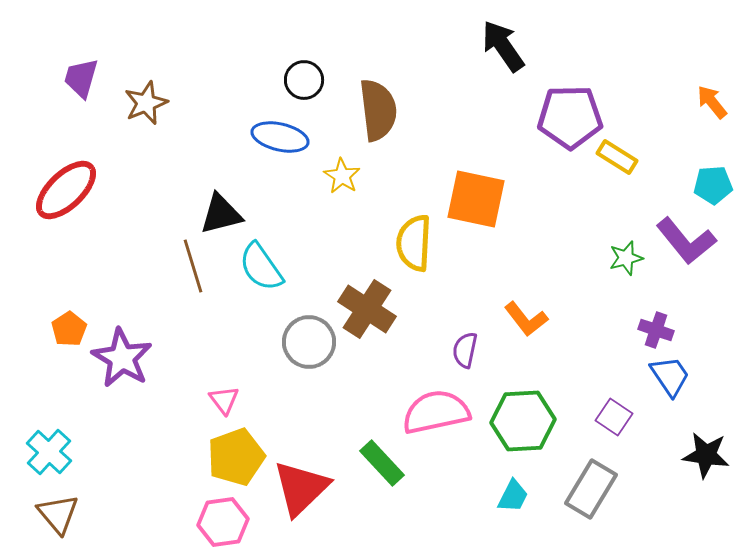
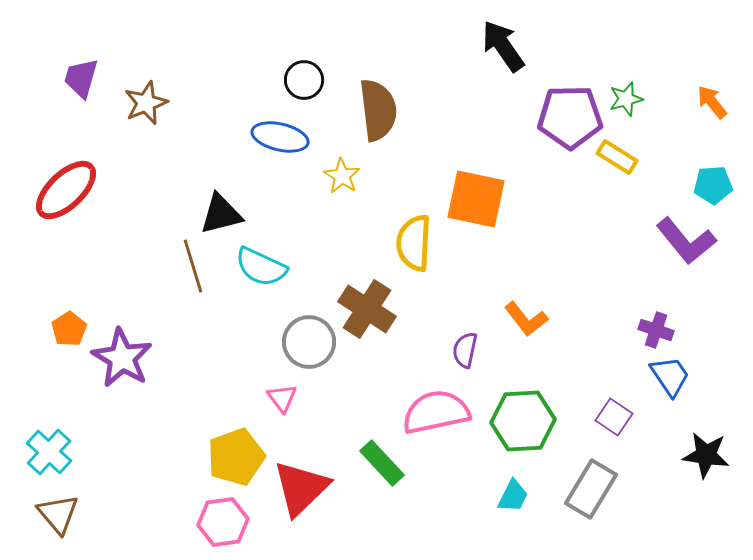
green star: moved 159 px up
cyan semicircle: rotated 30 degrees counterclockwise
pink triangle: moved 58 px right, 2 px up
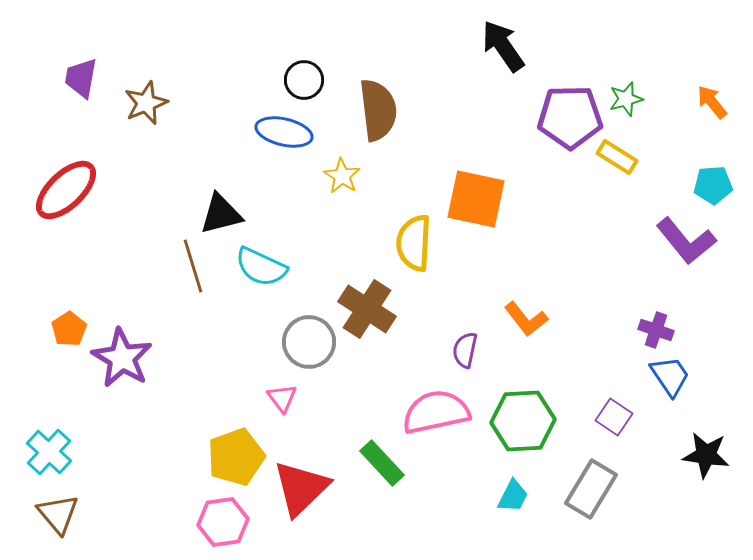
purple trapezoid: rotated 6 degrees counterclockwise
blue ellipse: moved 4 px right, 5 px up
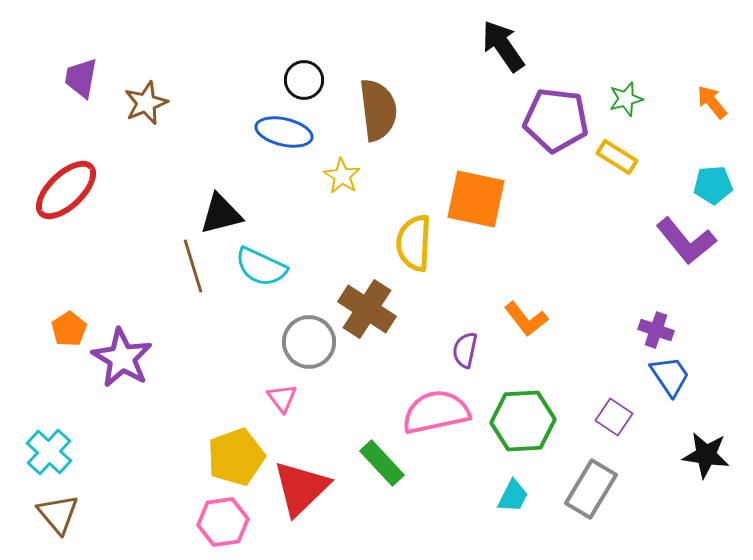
purple pentagon: moved 14 px left, 3 px down; rotated 8 degrees clockwise
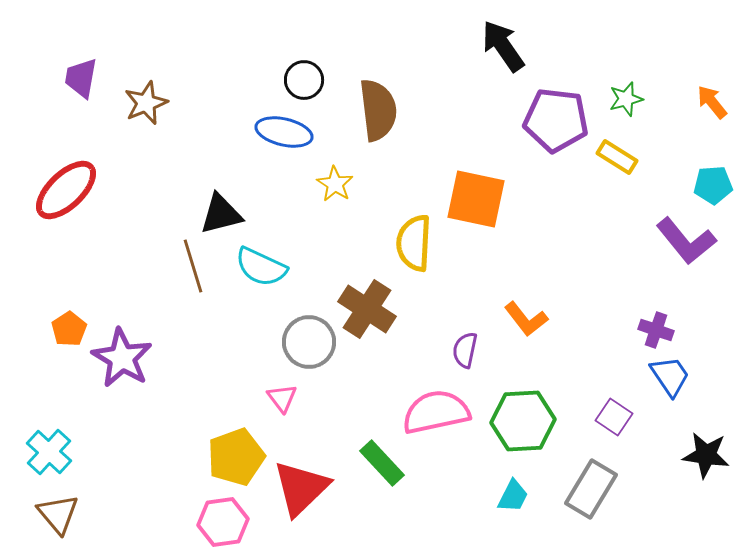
yellow star: moved 7 px left, 8 px down
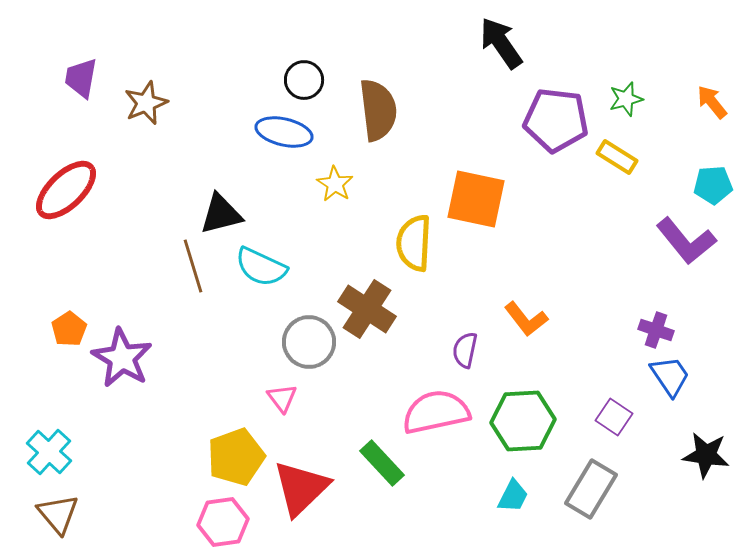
black arrow: moved 2 px left, 3 px up
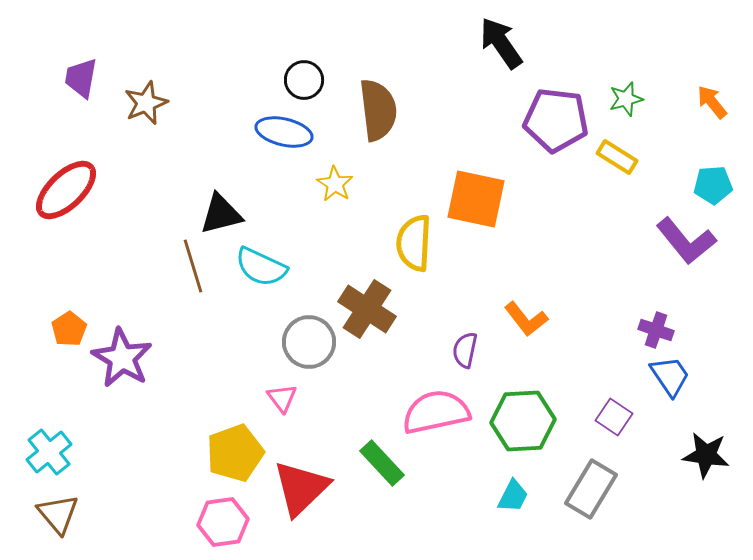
cyan cross: rotated 9 degrees clockwise
yellow pentagon: moved 1 px left, 4 px up
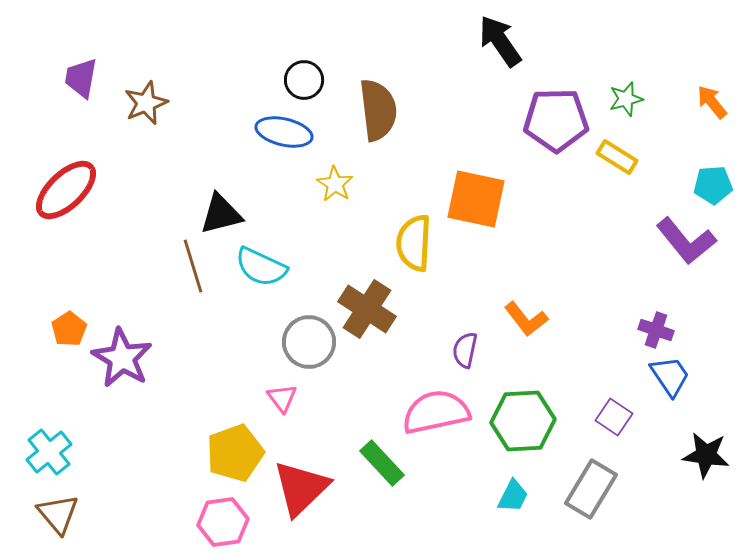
black arrow: moved 1 px left, 2 px up
purple pentagon: rotated 8 degrees counterclockwise
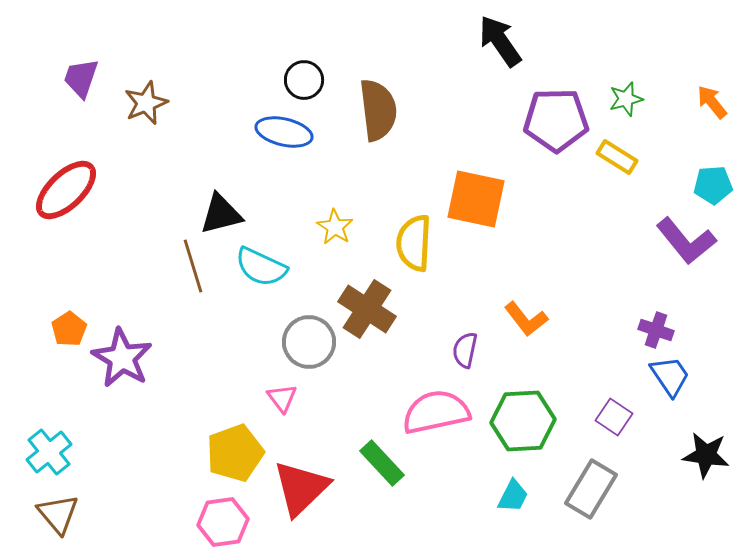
purple trapezoid: rotated 9 degrees clockwise
yellow star: moved 43 px down
